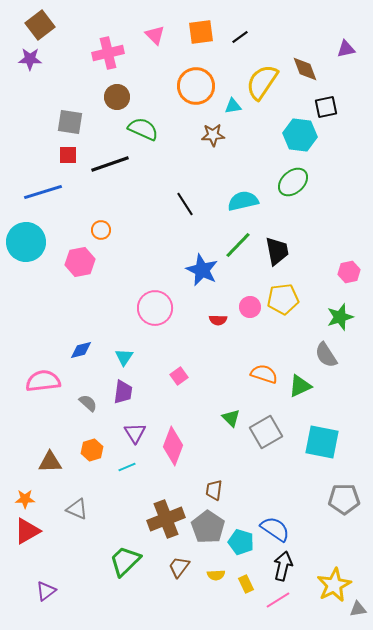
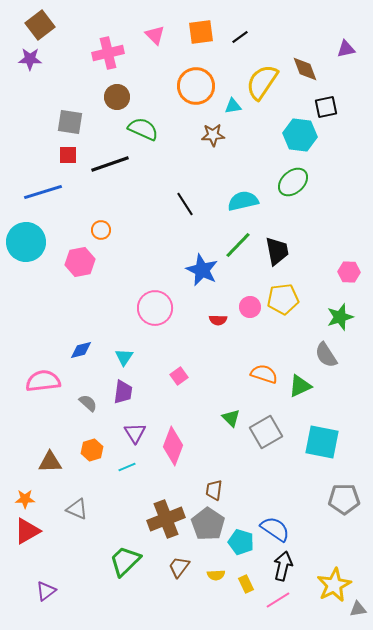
pink hexagon at (349, 272): rotated 15 degrees clockwise
gray pentagon at (208, 527): moved 3 px up
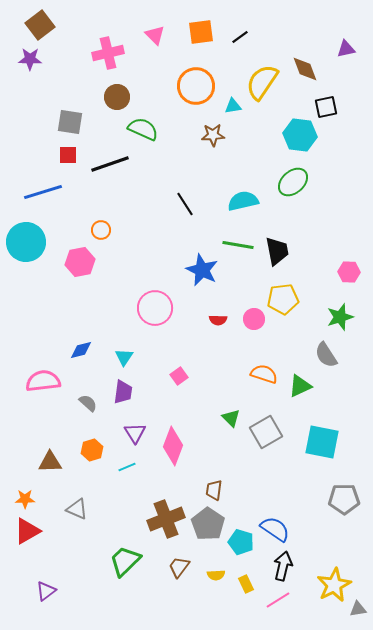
green line at (238, 245): rotated 56 degrees clockwise
pink circle at (250, 307): moved 4 px right, 12 px down
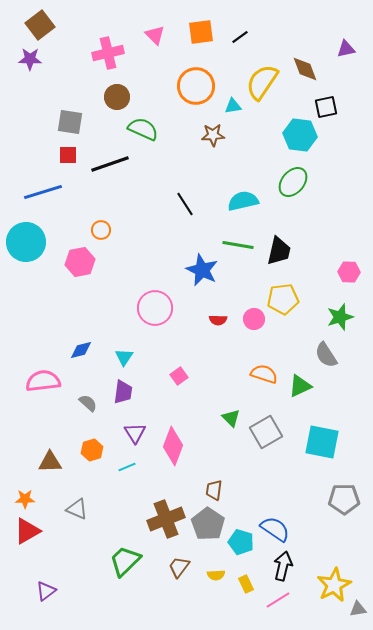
green ellipse at (293, 182): rotated 8 degrees counterclockwise
black trapezoid at (277, 251): moved 2 px right; rotated 24 degrees clockwise
